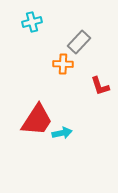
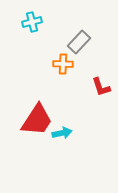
red L-shape: moved 1 px right, 1 px down
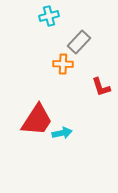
cyan cross: moved 17 px right, 6 px up
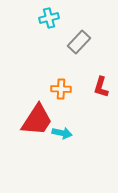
cyan cross: moved 2 px down
orange cross: moved 2 px left, 25 px down
red L-shape: rotated 35 degrees clockwise
cyan arrow: rotated 24 degrees clockwise
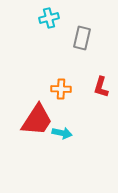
gray rectangle: moved 3 px right, 4 px up; rotated 30 degrees counterclockwise
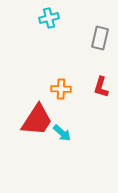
gray rectangle: moved 18 px right
cyan arrow: rotated 30 degrees clockwise
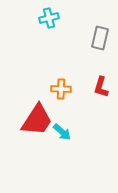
cyan arrow: moved 1 px up
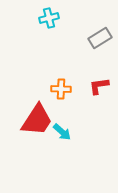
gray rectangle: rotated 45 degrees clockwise
red L-shape: moved 2 px left, 1 px up; rotated 65 degrees clockwise
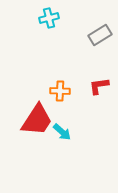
gray rectangle: moved 3 px up
orange cross: moved 1 px left, 2 px down
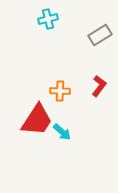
cyan cross: moved 1 px left, 1 px down
red L-shape: rotated 135 degrees clockwise
